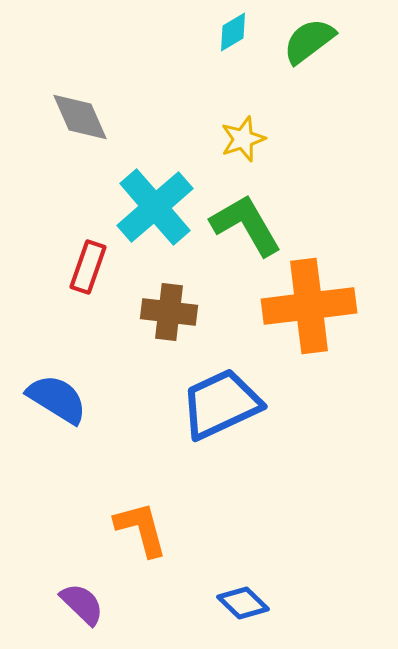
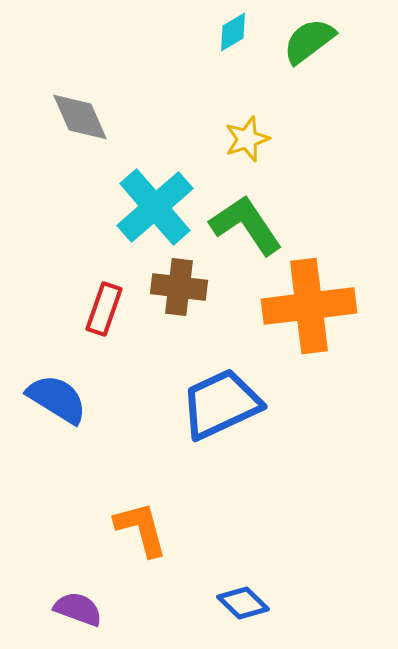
yellow star: moved 4 px right
green L-shape: rotated 4 degrees counterclockwise
red rectangle: moved 16 px right, 42 px down
brown cross: moved 10 px right, 25 px up
purple semicircle: moved 4 px left, 5 px down; rotated 24 degrees counterclockwise
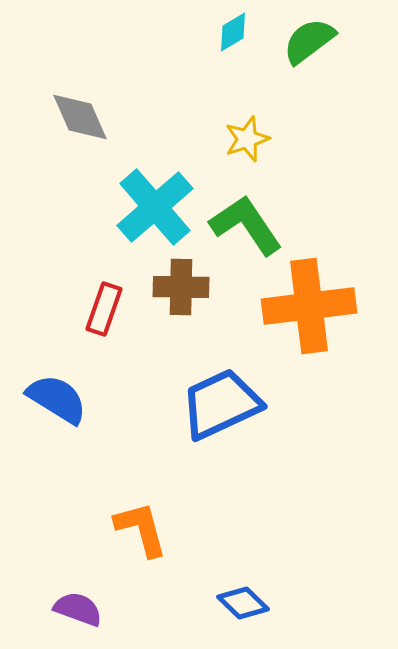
brown cross: moved 2 px right; rotated 6 degrees counterclockwise
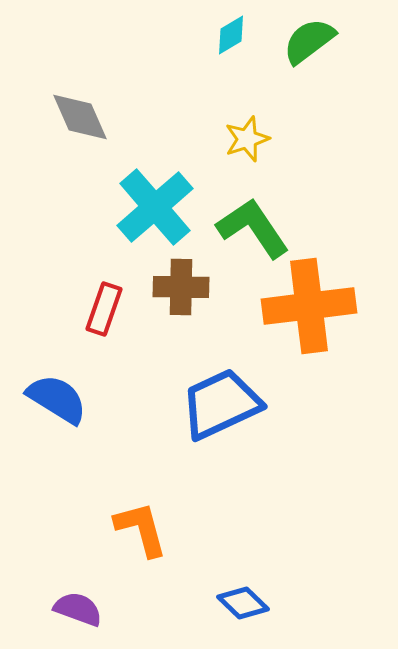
cyan diamond: moved 2 px left, 3 px down
green L-shape: moved 7 px right, 3 px down
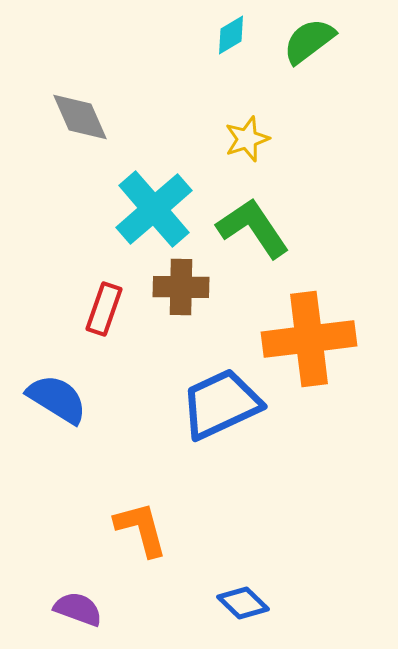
cyan cross: moved 1 px left, 2 px down
orange cross: moved 33 px down
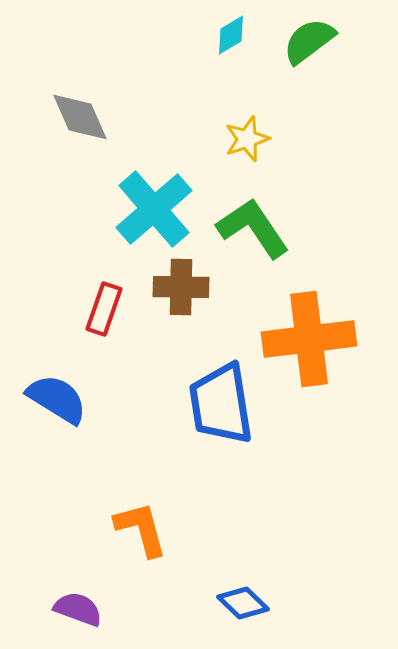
blue trapezoid: rotated 74 degrees counterclockwise
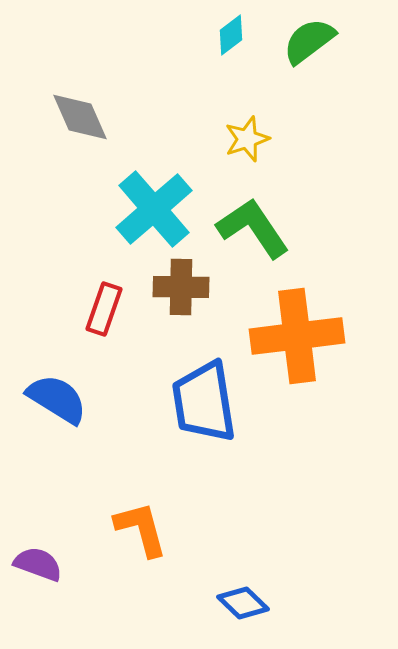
cyan diamond: rotated 6 degrees counterclockwise
orange cross: moved 12 px left, 3 px up
blue trapezoid: moved 17 px left, 2 px up
purple semicircle: moved 40 px left, 45 px up
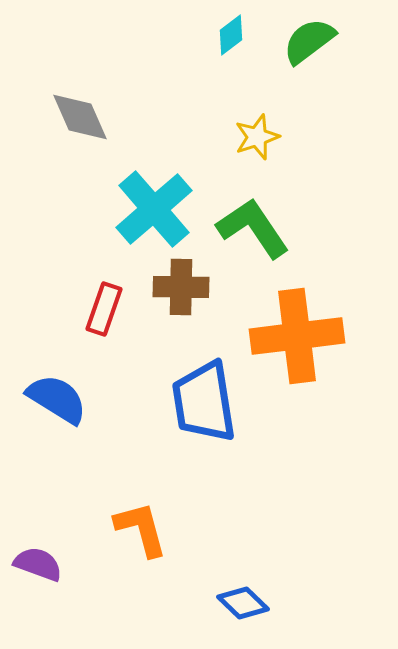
yellow star: moved 10 px right, 2 px up
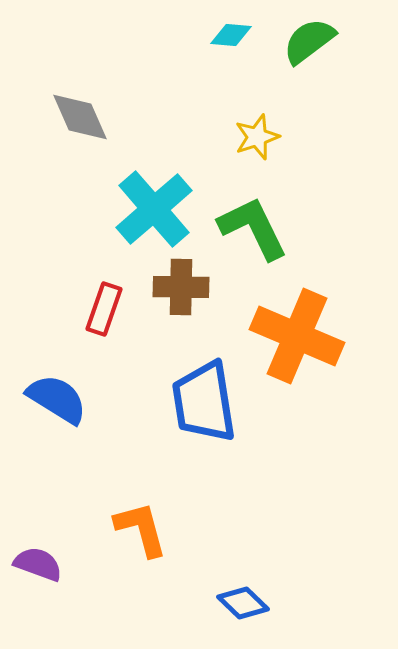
cyan diamond: rotated 42 degrees clockwise
green L-shape: rotated 8 degrees clockwise
orange cross: rotated 30 degrees clockwise
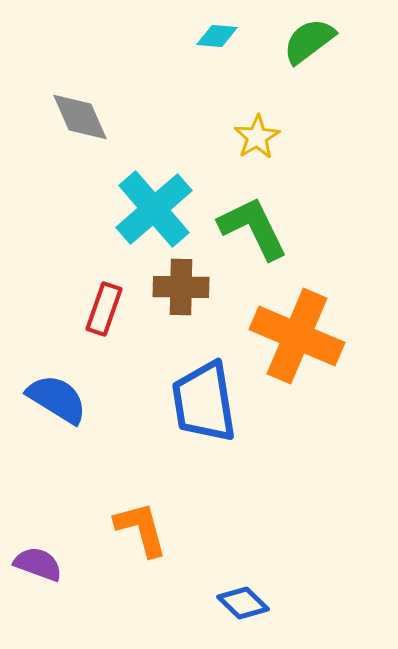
cyan diamond: moved 14 px left, 1 px down
yellow star: rotated 12 degrees counterclockwise
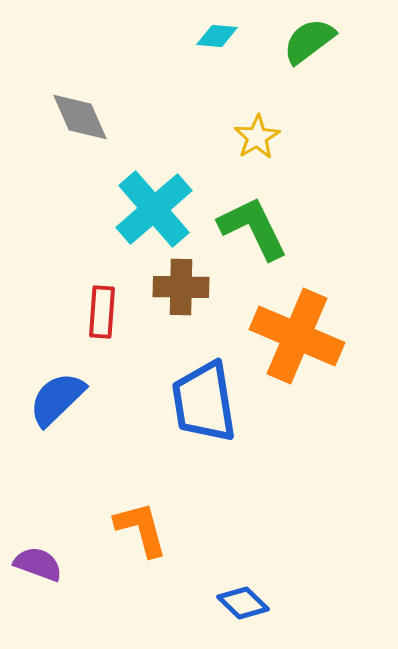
red rectangle: moved 2 px left, 3 px down; rotated 15 degrees counterclockwise
blue semicircle: rotated 76 degrees counterclockwise
